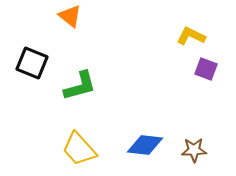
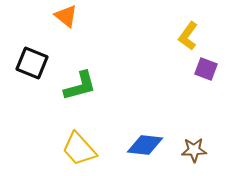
orange triangle: moved 4 px left
yellow L-shape: moved 3 px left; rotated 80 degrees counterclockwise
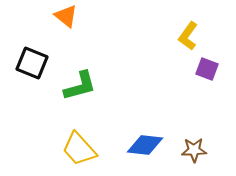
purple square: moved 1 px right
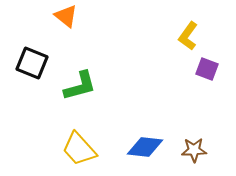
blue diamond: moved 2 px down
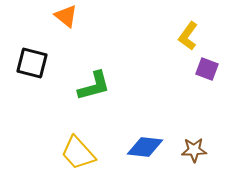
black square: rotated 8 degrees counterclockwise
green L-shape: moved 14 px right
yellow trapezoid: moved 1 px left, 4 px down
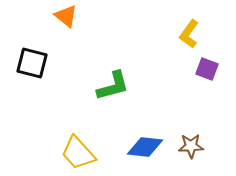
yellow L-shape: moved 1 px right, 2 px up
green L-shape: moved 19 px right
brown star: moved 3 px left, 4 px up
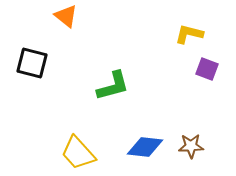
yellow L-shape: rotated 68 degrees clockwise
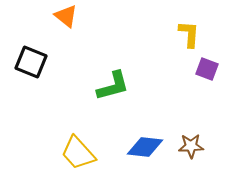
yellow L-shape: rotated 80 degrees clockwise
black square: moved 1 px left, 1 px up; rotated 8 degrees clockwise
